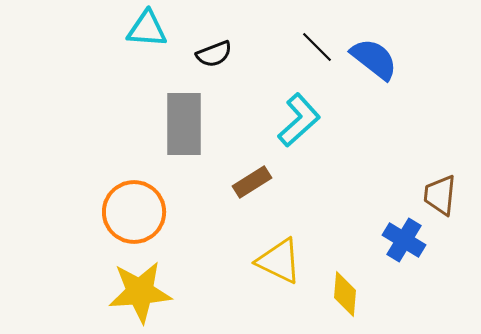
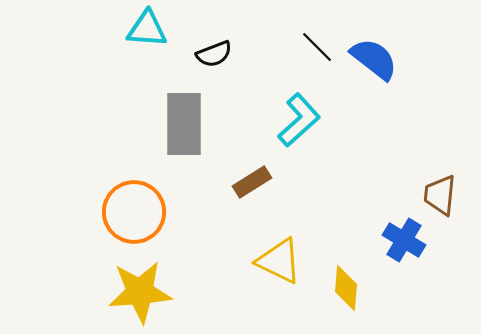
yellow diamond: moved 1 px right, 6 px up
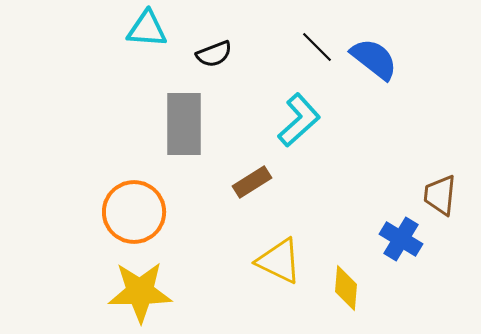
blue cross: moved 3 px left, 1 px up
yellow star: rotated 4 degrees clockwise
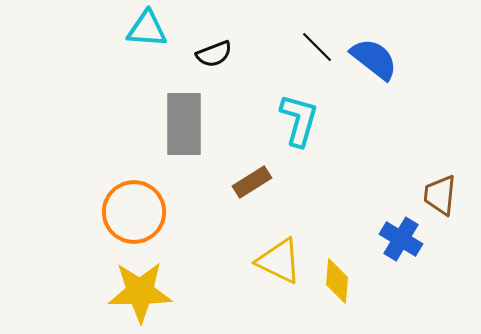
cyan L-shape: rotated 32 degrees counterclockwise
yellow diamond: moved 9 px left, 7 px up
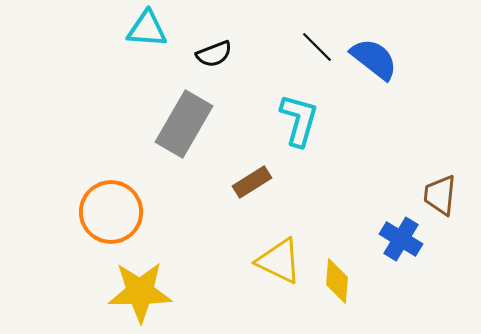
gray rectangle: rotated 30 degrees clockwise
orange circle: moved 23 px left
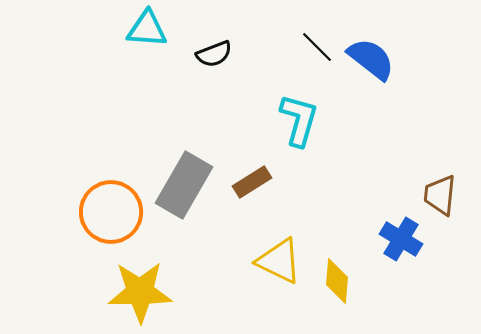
blue semicircle: moved 3 px left
gray rectangle: moved 61 px down
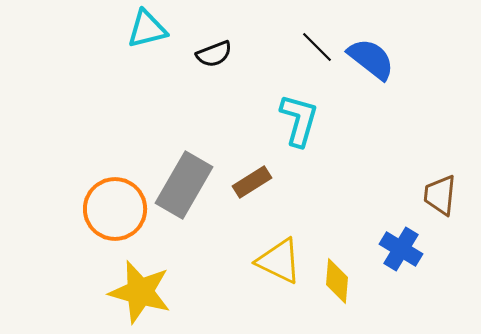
cyan triangle: rotated 18 degrees counterclockwise
orange circle: moved 4 px right, 3 px up
blue cross: moved 10 px down
yellow star: rotated 16 degrees clockwise
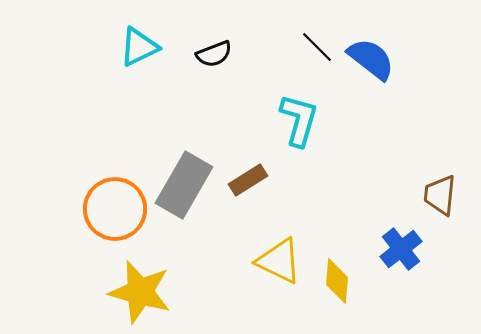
cyan triangle: moved 8 px left, 18 px down; rotated 12 degrees counterclockwise
brown rectangle: moved 4 px left, 2 px up
blue cross: rotated 21 degrees clockwise
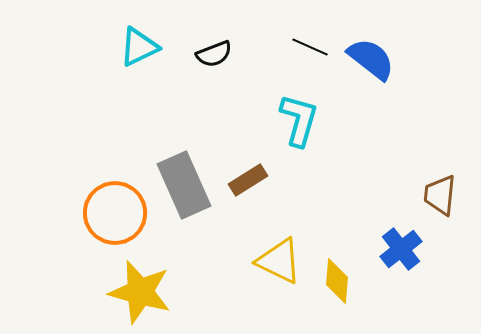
black line: moved 7 px left; rotated 21 degrees counterclockwise
gray rectangle: rotated 54 degrees counterclockwise
orange circle: moved 4 px down
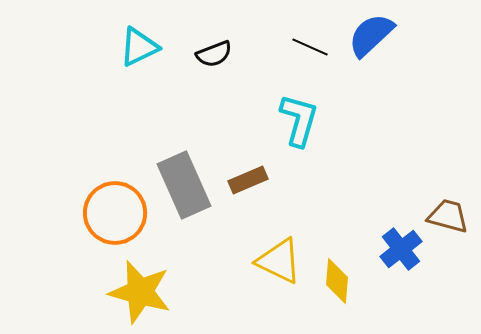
blue semicircle: moved 24 px up; rotated 81 degrees counterclockwise
brown rectangle: rotated 9 degrees clockwise
brown trapezoid: moved 8 px right, 21 px down; rotated 99 degrees clockwise
